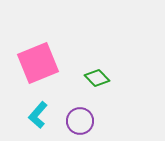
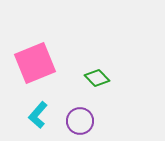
pink square: moved 3 px left
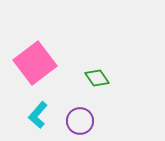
pink square: rotated 15 degrees counterclockwise
green diamond: rotated 10 degrees clockwise
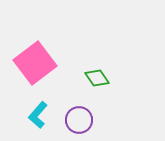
purple circle: moved 1 px left, 1 px up
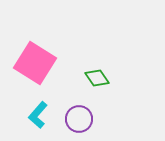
pink square: rotated 21 degrees counterclockwise
purple circle: moved 1 px up
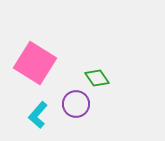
purple circle: moved 3 px left, 15 px up
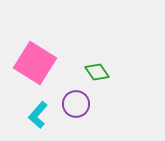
green diamond: moved 6 px up
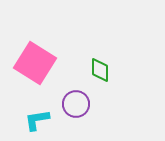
green diamond: moved 3 px right, 2 px up; rotated 35 degrees clockwise
cyan L-shape: moved 1 px left, 5 px down; rotated 40 degrees clockwise
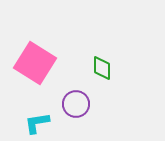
green diamond: moved 2 px right, 2 px up
cyan L-shape: moved 3 px down
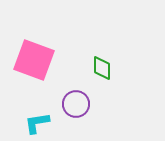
pink square: moved 1 px left, 3 px up; rotated 12 degrees counterclockwise
